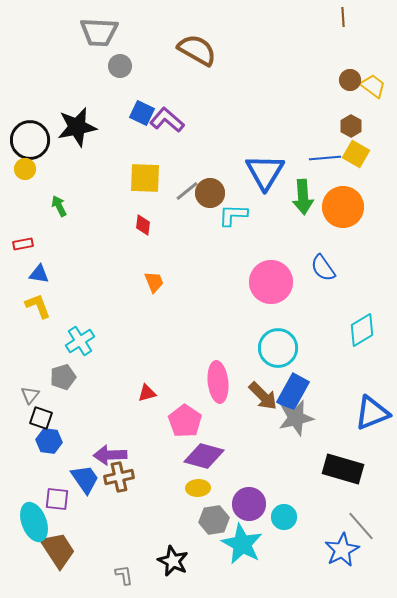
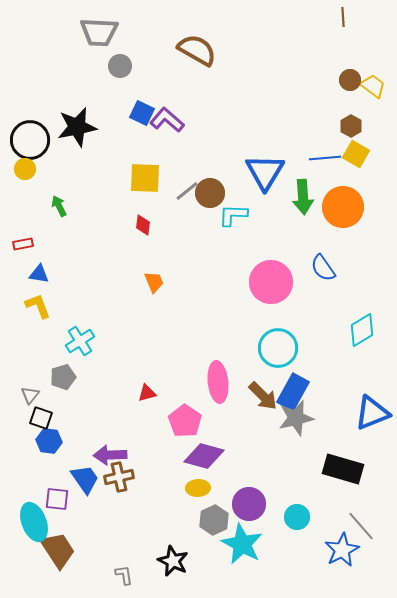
cyan circle at (284, 517): moved 13 px right
gray hexagon at (214, 520): rotated 16 degrees counterclockwise
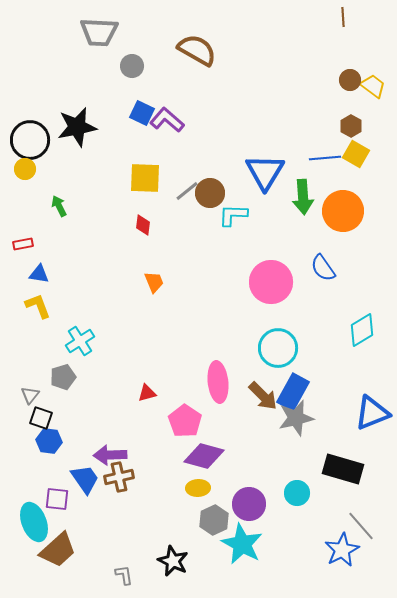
gray circle at (120, 66): moved 12 px right
orange circle at (343, 207): moved 4 px down
cyan circle at (297, 517): moved 24 px up
brown trapezoid at (58, 550): rotated 81 degrees clockwise
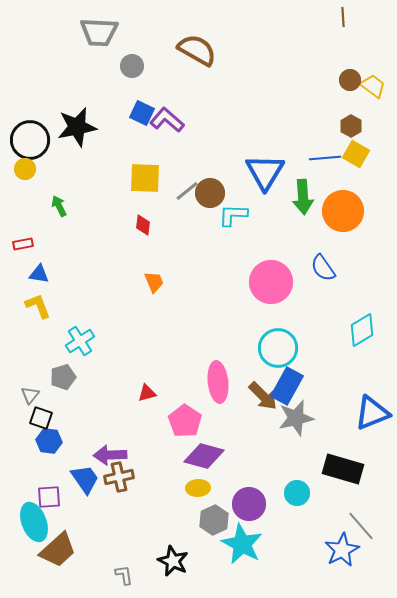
blue rectangle at (293, 392): moved 6 px left, 6 px up
purple square at (57, 499): moved 8 px left, 2 px up; rotated 10 degrees counterclockwise
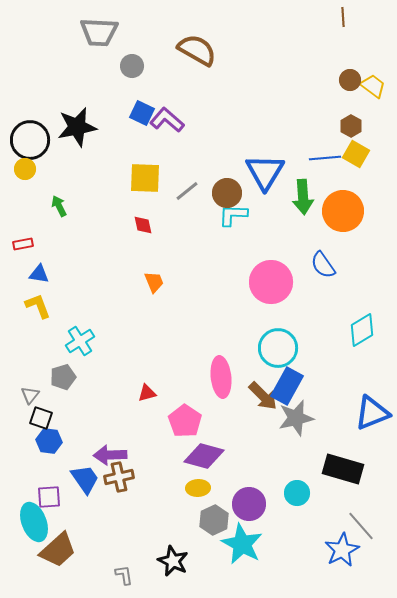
brown circle at (210, 193): moved 17 px right
red diamond at (143, 225): rotated 20 degrees counterclockwise
blue semicircle at (323, 268): moved 3 px up
pink ellipse at (218, 382): moved 3 px right, 5 px up
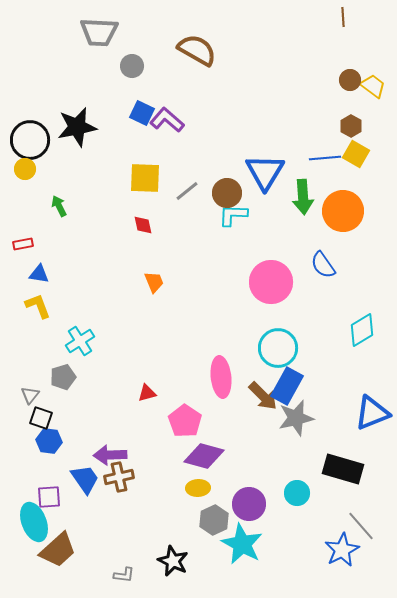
gray L-shape at (124, 575): rotated 105 degrees clockwise
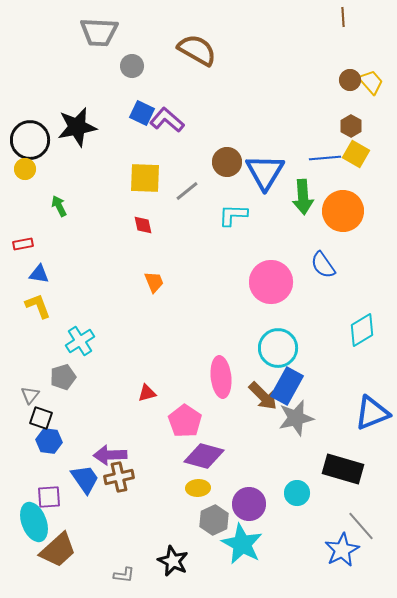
yellow trapezoid at (373, 86): moved 2 px left, 4 px up; rotated 12 degrees clockwise
brown circle at (227, 193): moved 31 px up
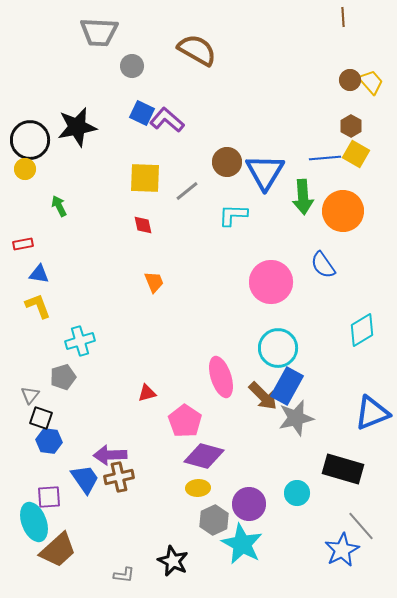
cyan cross at (80, 341): rotated 16 degrees clockwise
pink ellipse at (221, 377): rotated 12 degrees counterclockwise
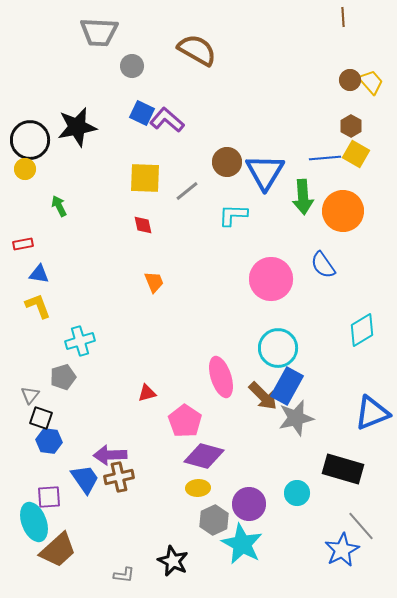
pink circle at (271, 282): moved 3 px up
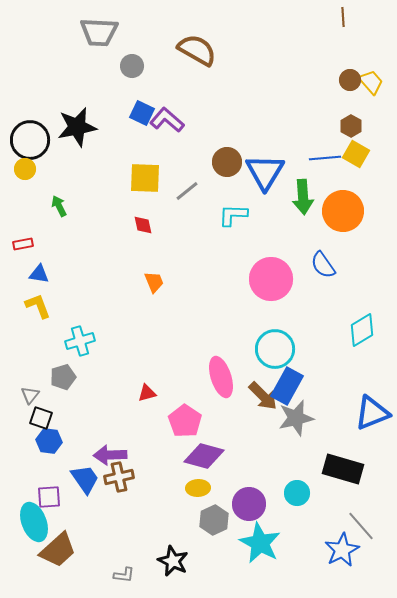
cyan circle at (278, 348): moved 3 px left, 1 px down
cyan star at (242, 544): moved 18 px right, 1 px up
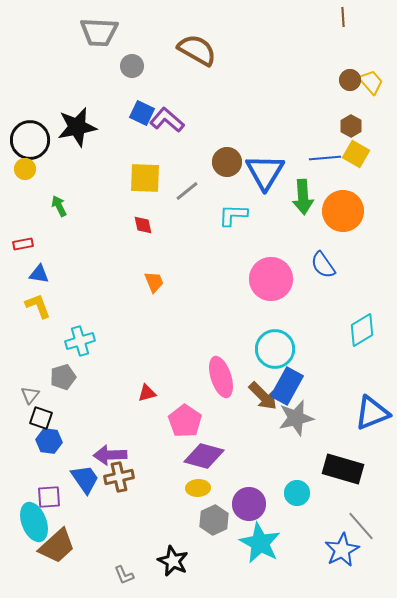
brown trapezoid at (58, 550): moved 1 px left, 4 px up
gray L-shape at (124, 575): rotated 60 degrees clockwise
